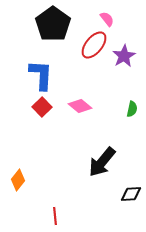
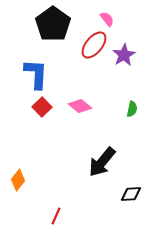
purple star: moved 1 px up
blue L-shape: moved 5 px left, 1 px up
red line: moved 1 px right; rotated 30 degrees clockwise
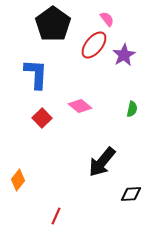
red square: moved 11 px down
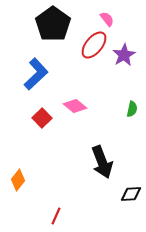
blue L-shape: rotated 44 degrees clockwise
pink diamond: moved 5 px left
black arrow: rotated 60 degrees counterclockwise
